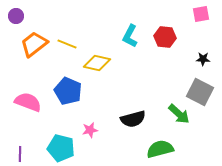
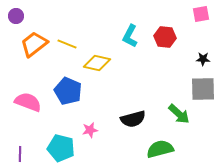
gray square: moved 3 px right, 3 px up; rotated 28 degrees counterclockwise
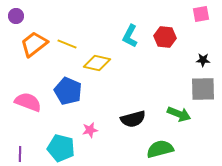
black star: moved 1 px down
green arrow: rotated 20 degrees counterclockwise
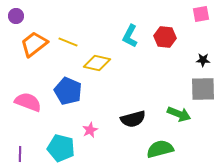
yellow line: moved 1 px right, 2 px up
pink star: rotated 14 degrees counterclockwise
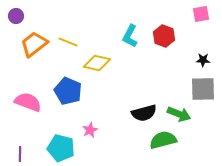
red hexagon: moved 1 px left, 1 px up; rotated 15 degrees clockwise
black semicircle: moved 11 px right, 6 px up
green semicircle: moved 3 px right, 9 px up
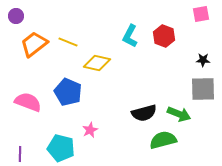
blue pentagon: moved 1 px down
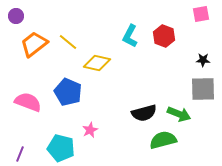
yellow line: rotated 18 degrees clockwise
purple line: rotated 21 degrees clockwise
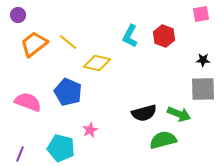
purple circle: moved 2 px right, 1 px up
